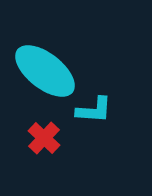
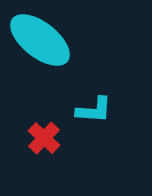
cyan ellipse: moved 5 px left, 31 px up
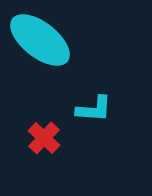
cyan L-shape: moved 1 px up
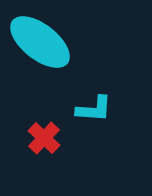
cyan ellipse: moved 2 px down
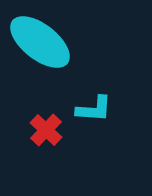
red cross: moved 2 px right, 8 px up
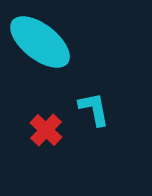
cyan L-shape: rotated 105 degrees counterclockwise
